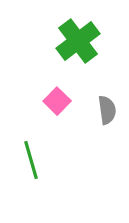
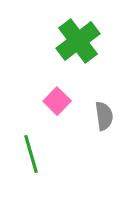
gray semicircle: moved 3 px left, 6 px down
green line: moved 6 px up
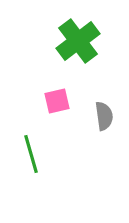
pink square: rotated 32 degrees clockwise
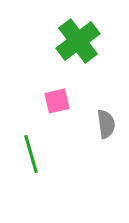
gray semicircle: moved 2 px right, 8 px down
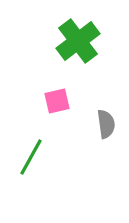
green line: moved 3 px down; rotated 45 degrees clockwise
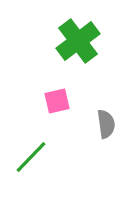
green line: rotated 15 degrees clockwise
